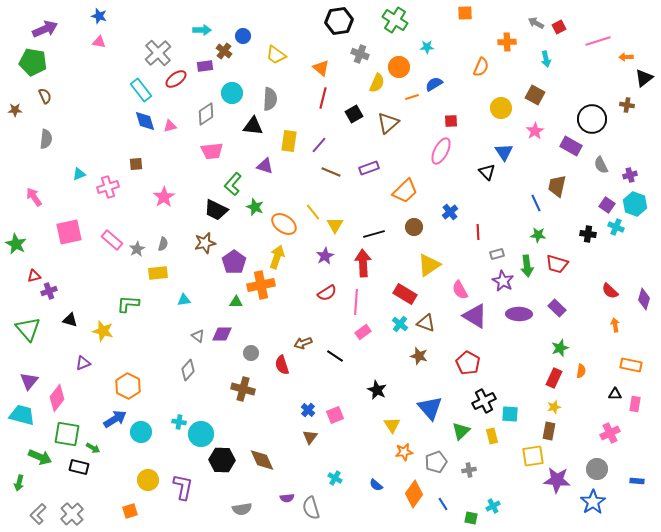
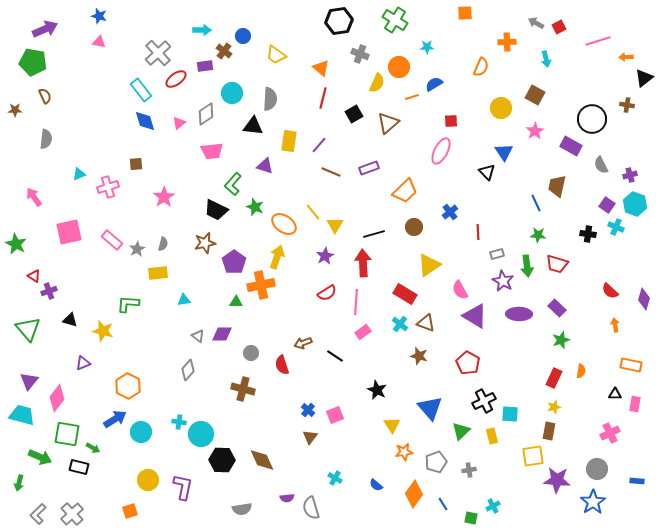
pink triangle at (170, 126): moved 9 px right, 3 px up; rotated 24 degrees counterclockwise
red triangle at (34, 276): rotated 48 degrees clockwise
green star at (560, 348): moved 1 px right, 8 px up
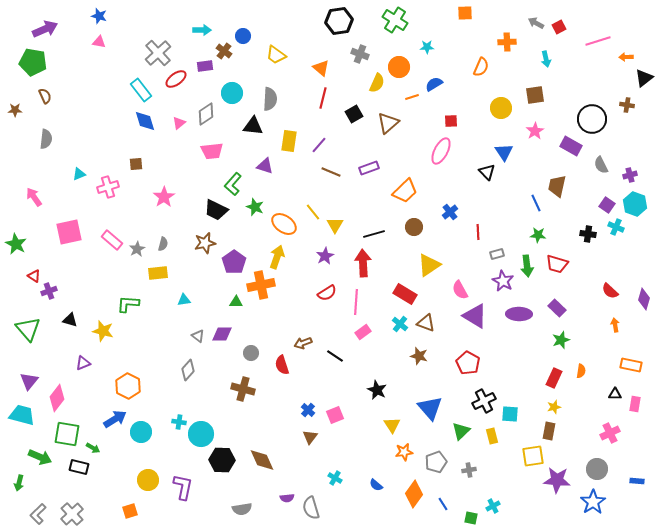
brown square at (535, 95): rotated 36 degrees counterclockwise
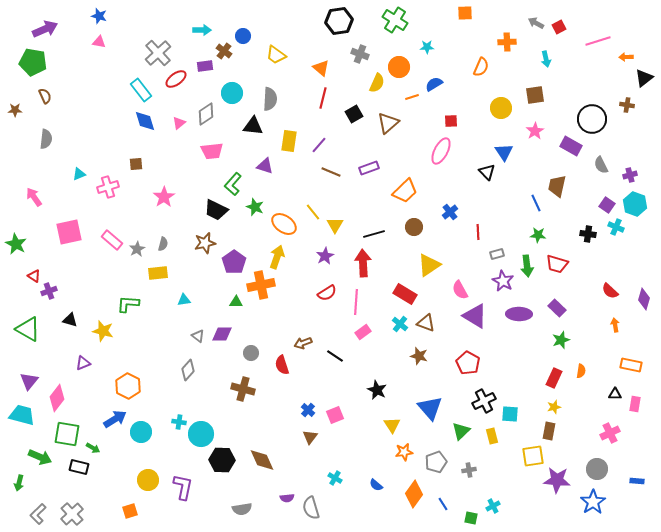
green triangle at (28, 329): rotated 20 degrees counterclockwise
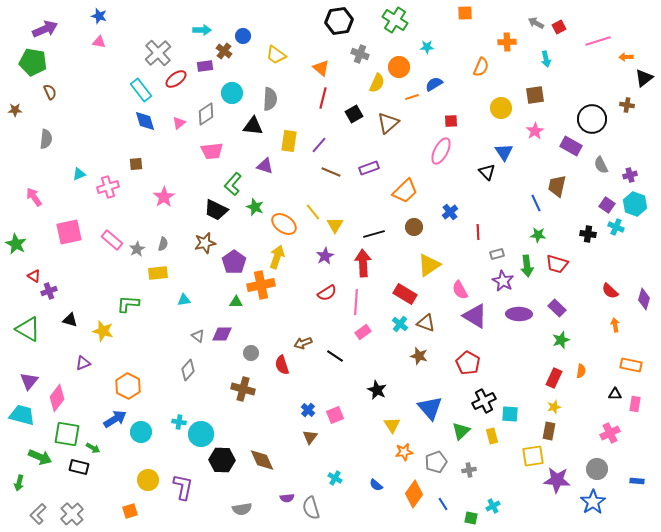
brown semicircle at (45, 96): moved 5 px right, 4 px up
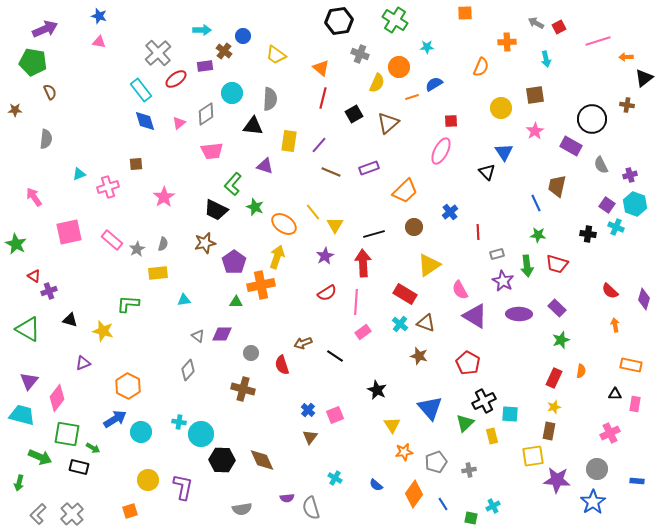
green triangle at (461, 431): moved 4 px right, 8 px up
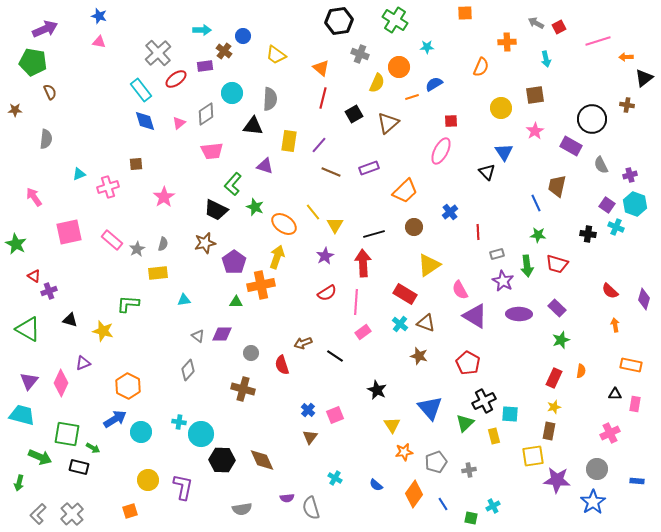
pink diamond at (57, 398): moved 4 px right, 15 px up; rotated 12 degrees counterclockwise
yellow rectangle at (492, 436): moved 2 px right
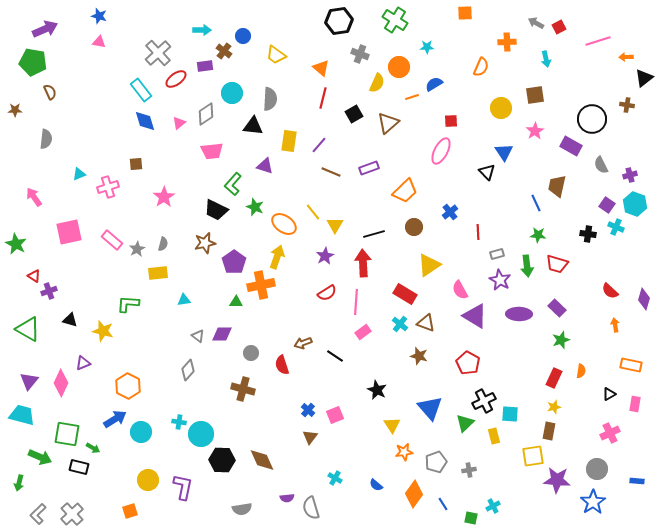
purple star at (503, 281): moved 3 px left, 1 px up
black triangle at (615, 394): moved 6 px left; rotated 32 degrees counterclockwise
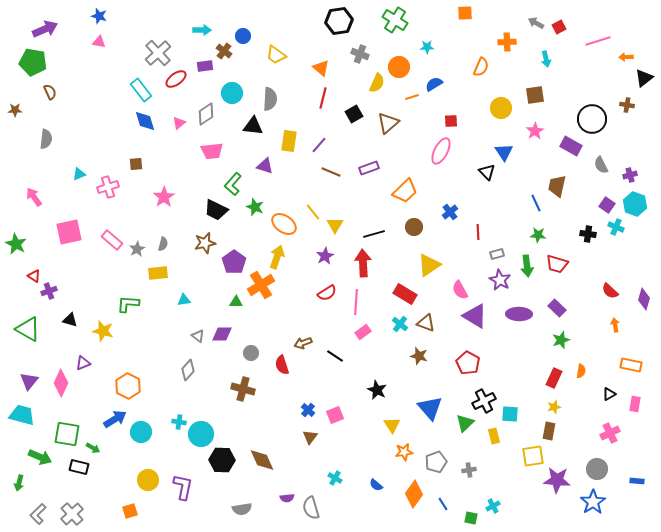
orange cross at (261, 285): rotated 20 degrees counterclockwise
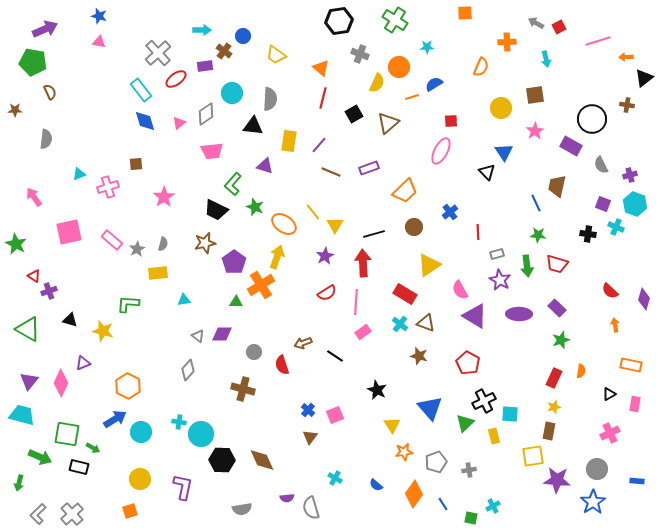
purple square at (607, 205): moved 4 px left, 1 px up; rotated 14 degrees counterclockwise
gray circle at (251, 353): moved 3 px right, 1 px up
yellow circle at (148, 480): moved 8 px left, 1 px up
